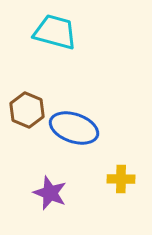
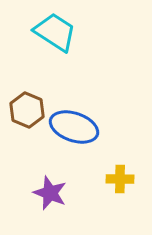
cyan trapezoid: rotated 18 degrees clockwise
blue ellipse: moved 1 px up
yellow cross: moved 1 px left
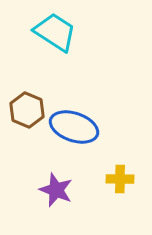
purple star: moved 6 px right, 3 px up
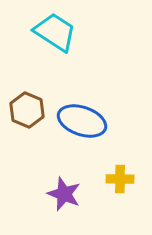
blue ellipse: moved 8 px right, 6 px up
purple star: moved 8 px right, 4 px down
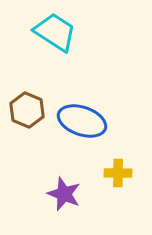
yellow cross: moved 2 px left, 6 px up
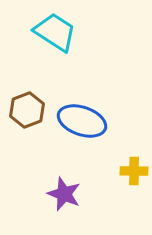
brown hexagon: rotated 16 degrees clockwise
yellow cross: moved 16 px right, 2 px up
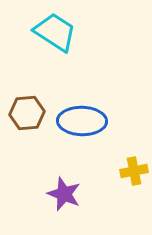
brown hexagon: moved 3 px down; rotated 16 degrees clockwise
blue ellipse: rotated 18 degrees counterclockwise
yellow cross: rotated 12 degrees counterclockwise
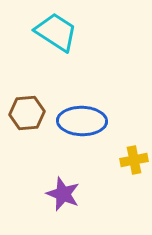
cyan trapezoid: moved 1 px right
yellow cross: moved 11 px up
purple star: moved 1 px left
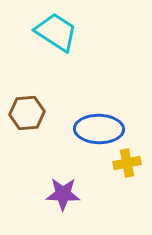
blue ellipse: moved 17 px right, 8 px down
yellow cross: moved 7 px left, 3 px down
purple star: rotated 20 degrees counterclockwise
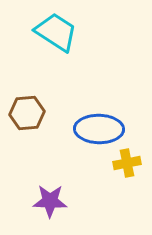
purple star: moved 13 px left, 7 px down
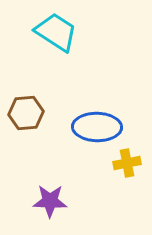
brown hexagon: moved 1 px left
blue ellipse: moved 2 px left, 2 px up
